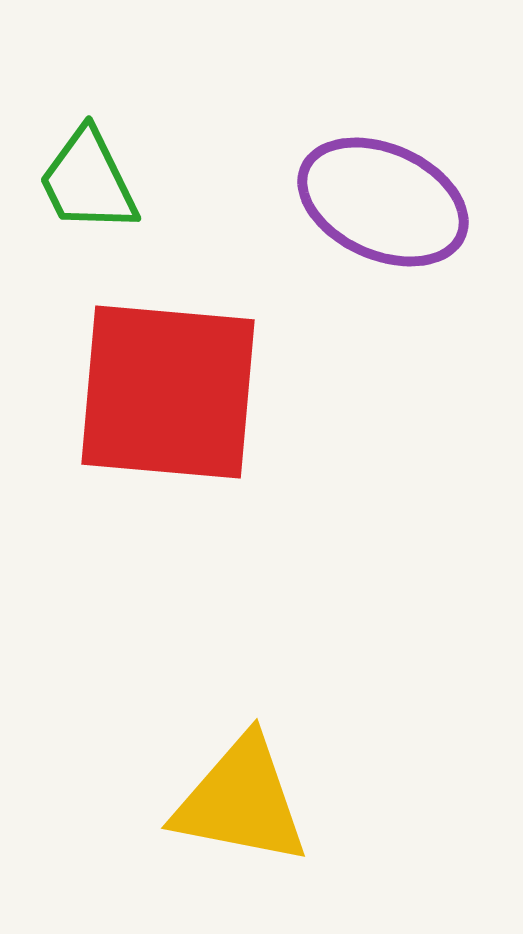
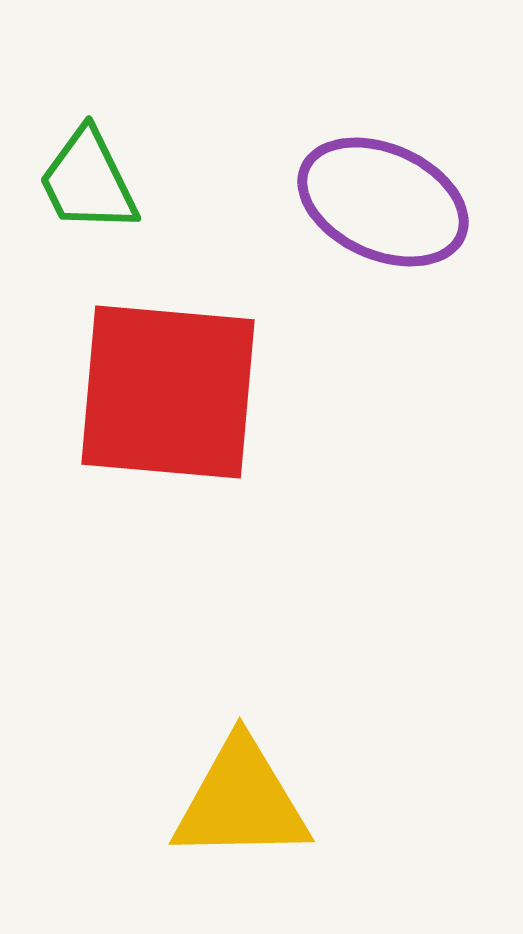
yellow triangle: rotated 12 degrees counterclockwise
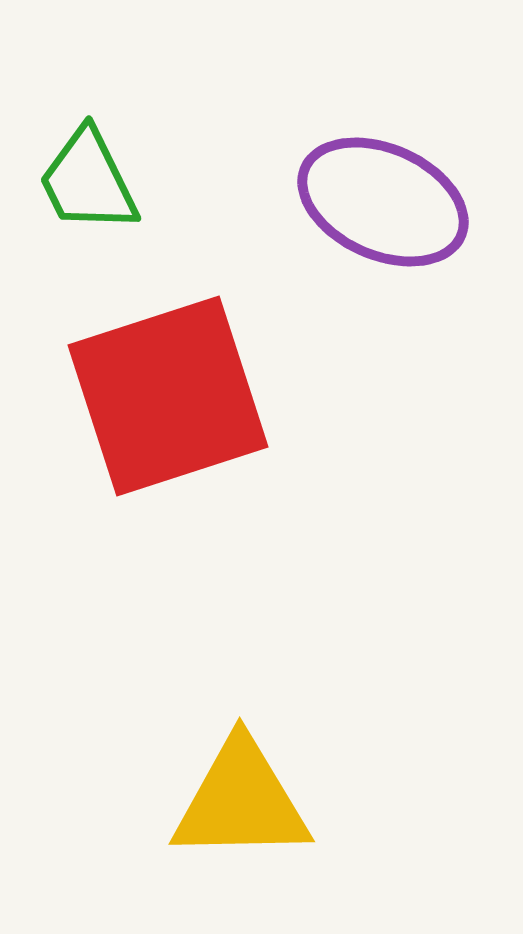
red square: moved 4 px down; rotated 23 degrees counterclockwise
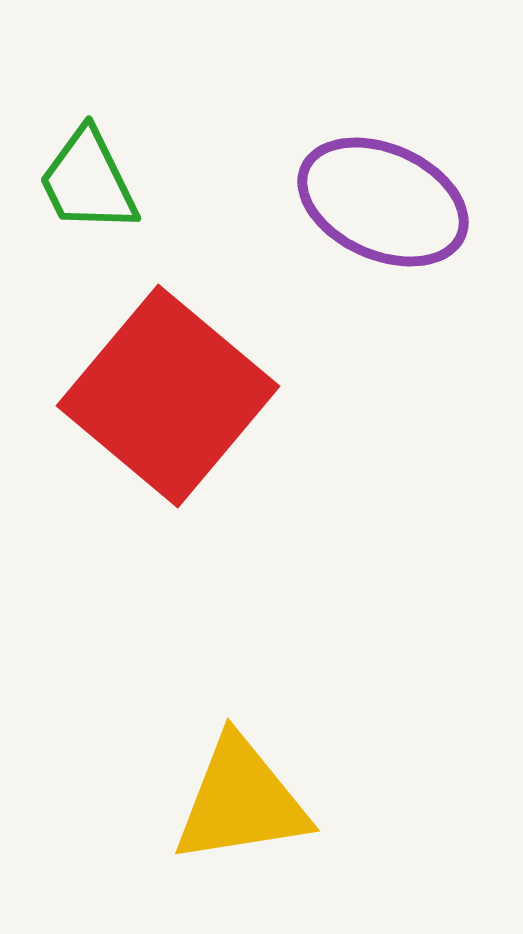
red square: rotated 32 degrees counterclockwise
yellow triangle: rotated 8 degrees counterclockwise
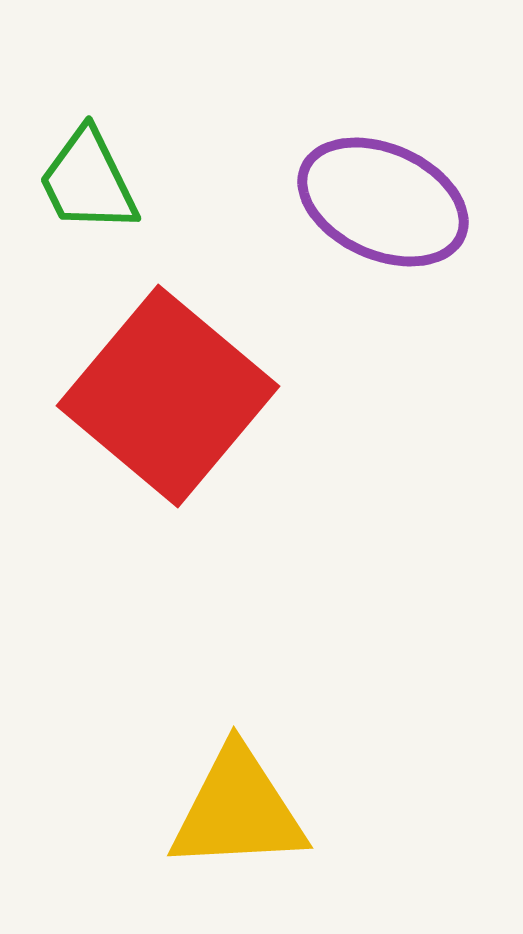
yellow triangle: moved 3 px left, 9 px down; rotated 6 degrees clockwise
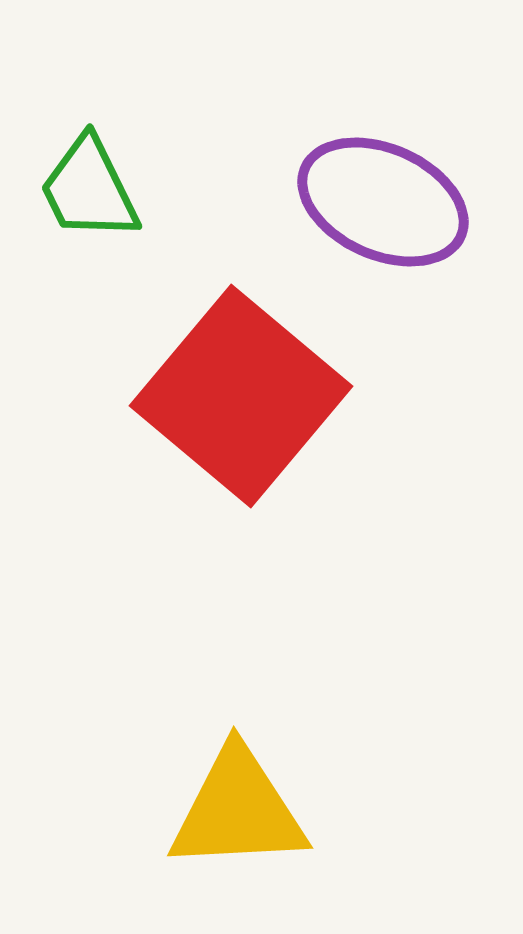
green trapezoid: moved 1 px right, 8 px down
red square: moved 73 px right
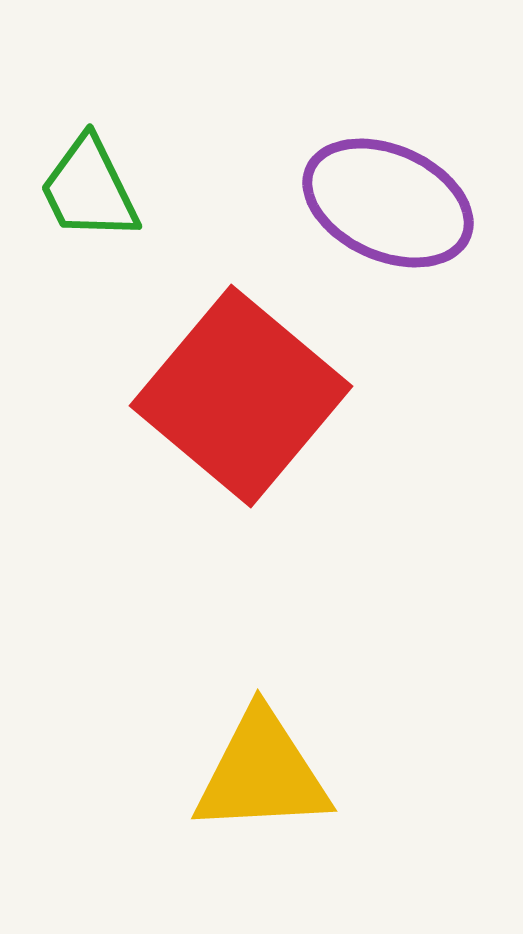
purple ellipse: moved 5 px right, 1 px down
yellow triangle: moved 24 px right, 37 px up
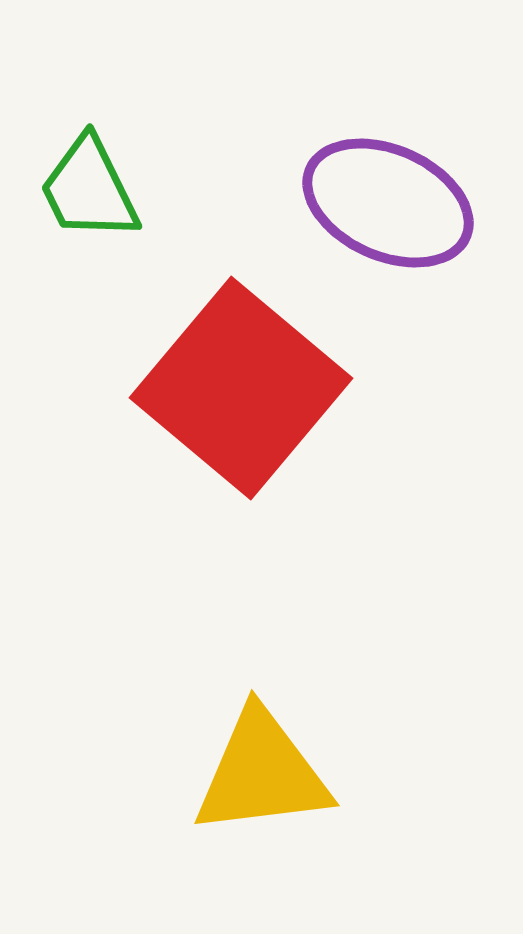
red square: moved 8 px up
yellow triangle: rotated 4 degrees counterclockwise
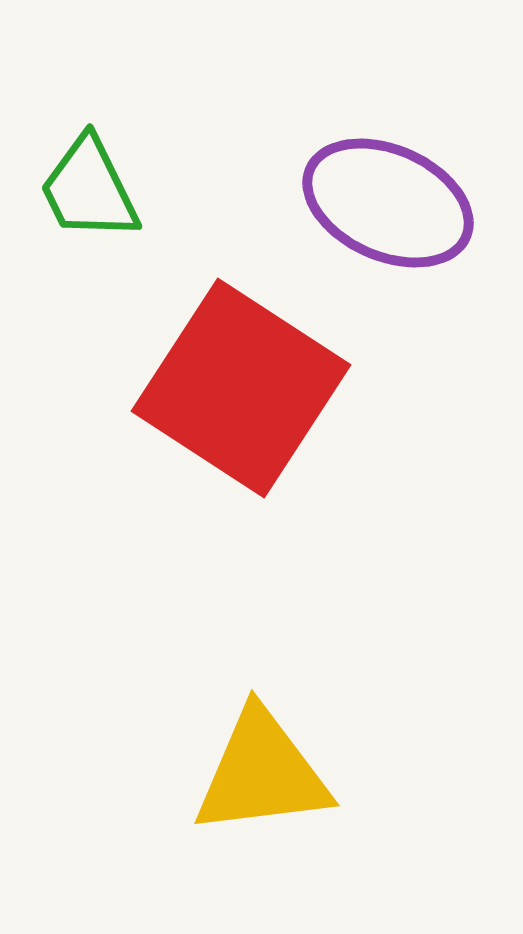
red square: rotated 7 degrees counterclockwise
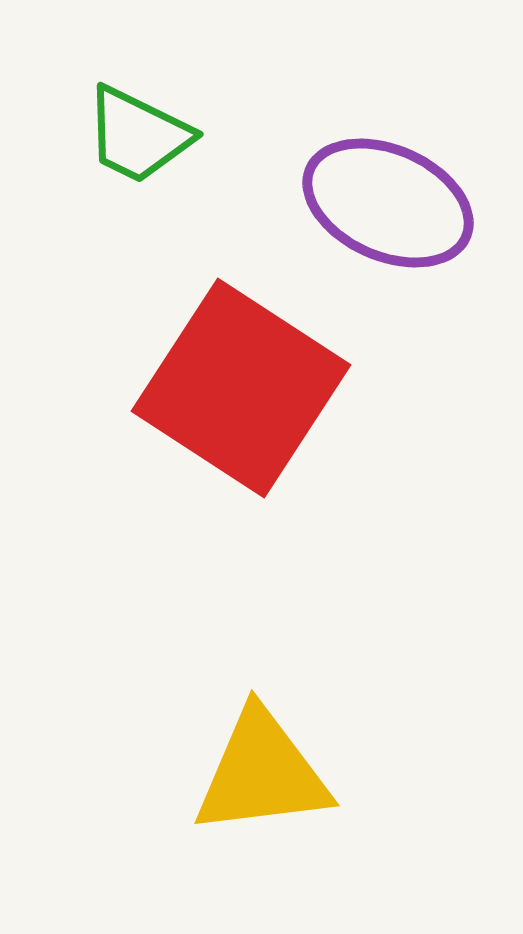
green trapezoid: moved 49 px right, 54 px up; rotated 38 degrees counterclockwise
